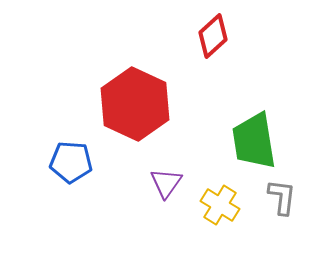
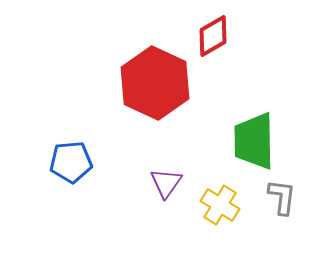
red diamond: rotated 12 degrees clockwise
red hexagon: moved 20 px right, 21 px up
green trapezoid: rotated 8 degrees clockwise
blue pentagon: rotated 9 degrees counterclockwise
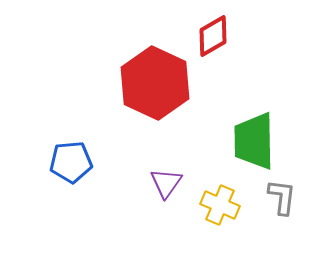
yellow cross: rotated 9 degrees counterclockwise
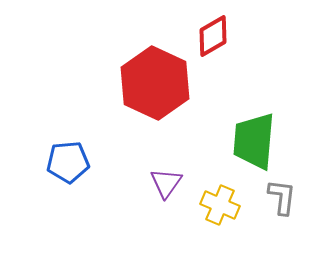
green trapezoid: rotated 6 degrees clockwise
blue pentagon: moved 3 px left
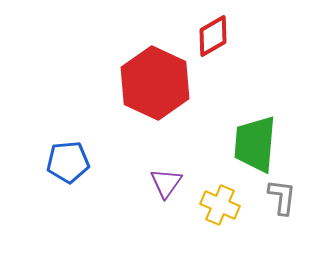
green trapezoid: moved 1 px right, 3 px down
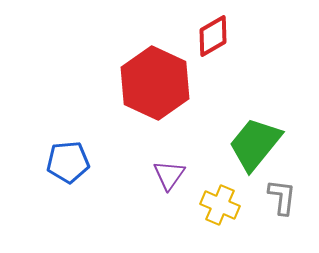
green trapezoid: rotated 34 degrees clockwise
purple triangle: moved 3 px right, 8 px up
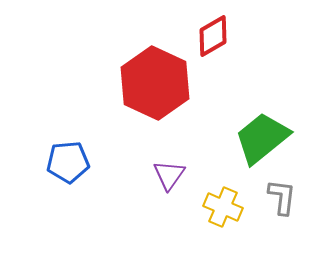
green trapezoid: moved 7 px right, 6 px up; rotated 12 degrees clockwise
yellow cross: moved 3 px right, 2 px down
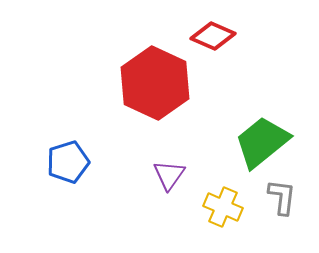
red diamond: rotated 54 degrees clockwise
green trapezoid: moved 4 px down
blue pentagon: rotated 12 degrees counterclockwise
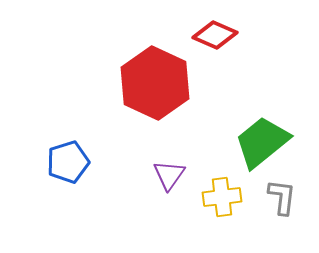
red diamond: moved 2 px right, 1 px up
yellow cross: moved 1 px left, 10 px up; rotated 30 degrees counterclockwise
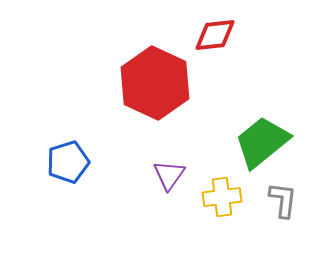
red diamond: rotated 30 degrees counterclockwise
gray L-shape: moved 1 px right, 3 px down
